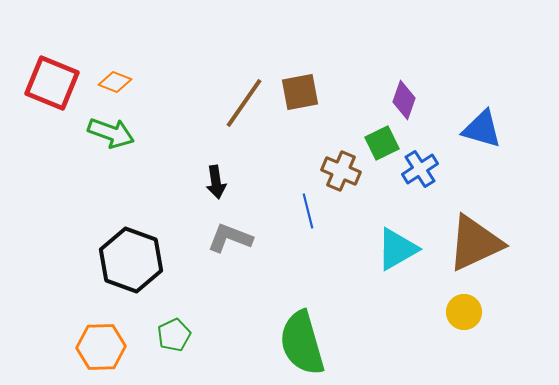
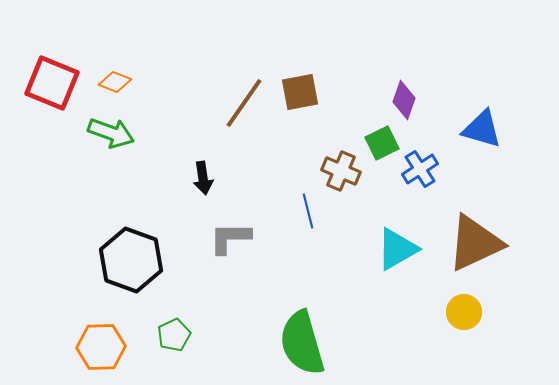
black arrow: moved 13 px left, 4 px up
gray L-shape: rotated 21 degrees counterclockwise
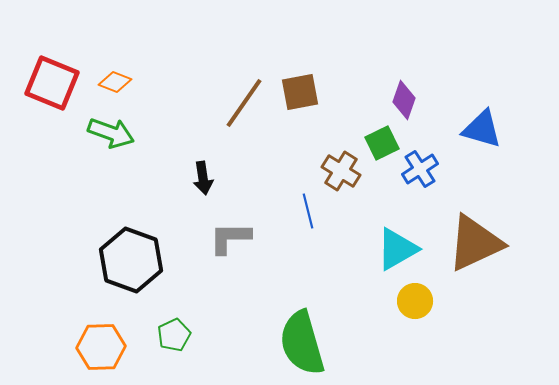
brown cross: rotated 9 degrees clockwise
yellow circle: moved 49 px left, 11 px up
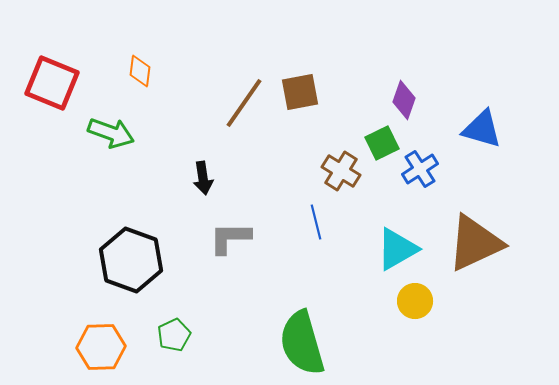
orange diamond: moved 25 px right, 11 px up; rotated 76 degrees clockwise
blue line: moved 8 px right, 11 px down
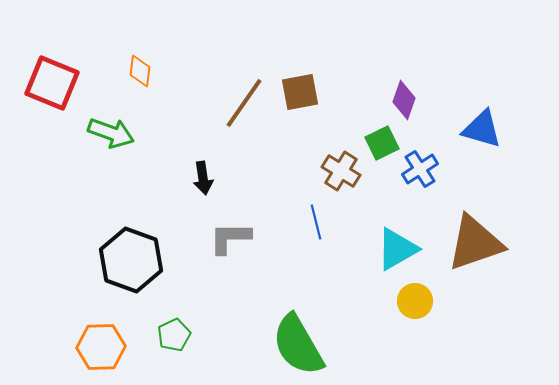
brown triangle: rotated 6 degrees clockwise
green semicircle: moved 4 px left, 2 px down; rotated 14 degrees counterclockwise
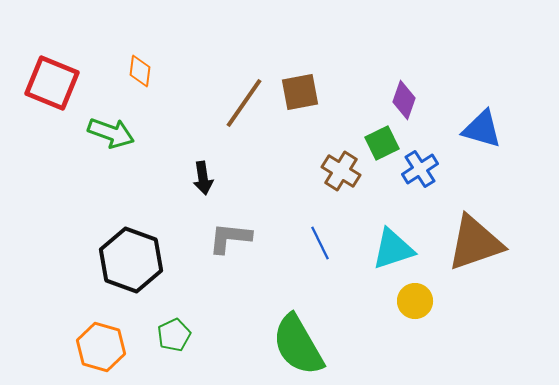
blue line: moved 4 px right, 21 px down; rotated 12 degrees counterclockwise
gray L-shape: rotated 6 degrees clockwise
cyan triangle: moved 4 px left; rotated 12 degrees clockwise
orange hexagon: rotated 18 degrees clockwise
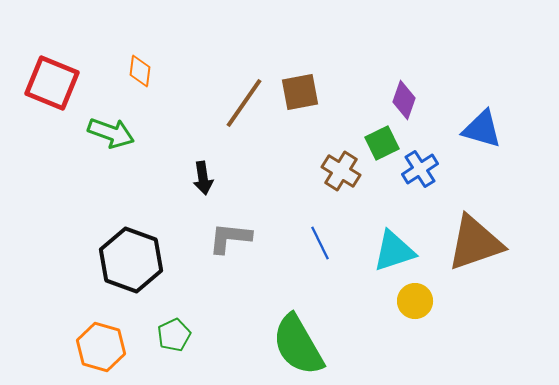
cyan triangle: moved 1 px right, 2 px down
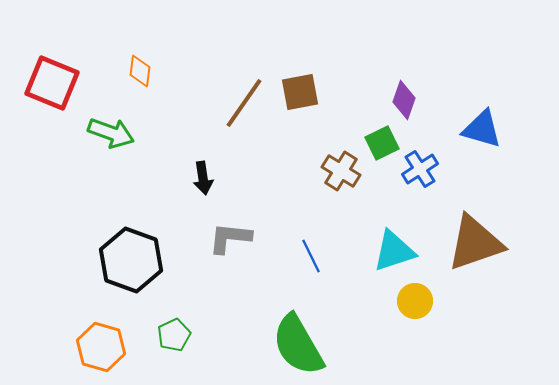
blue line: moved 9 px left, 13 px down
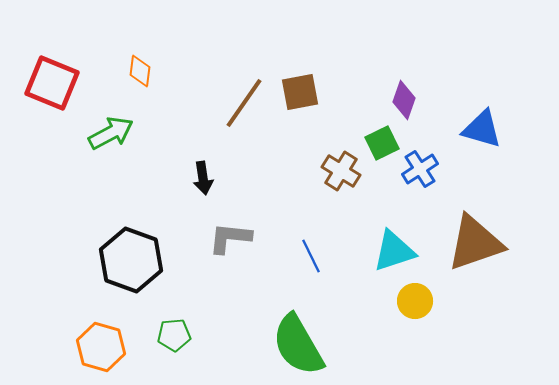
green arrow: rotated 48 degrees counterclockwise
green pentagon: rotated 20 degrees clockwise
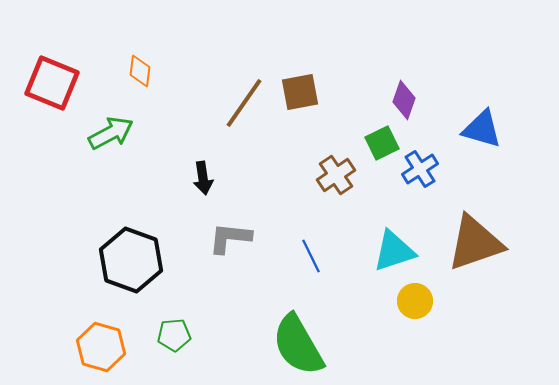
brown cross: moved 5 px left, 4 px down; rotated 24 degrees clockwise
